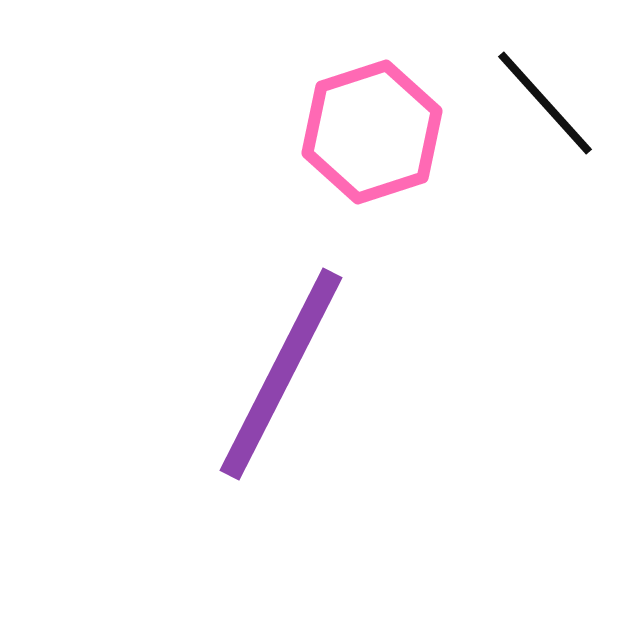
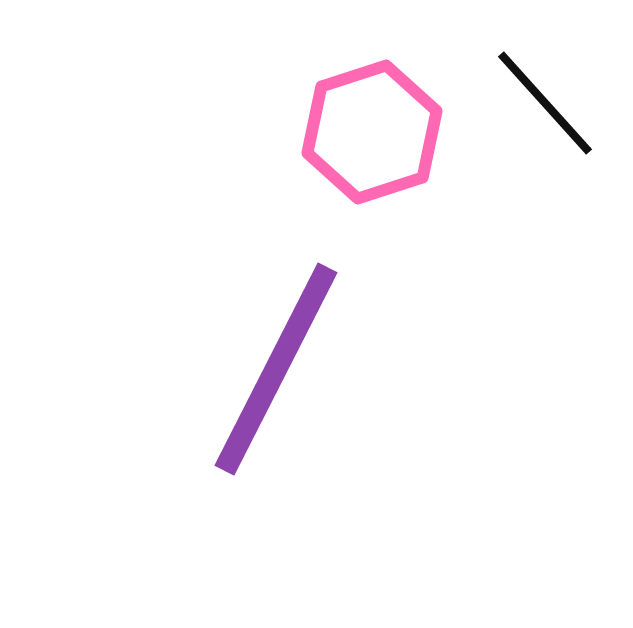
purple line: moved 5 px left, 5 px up
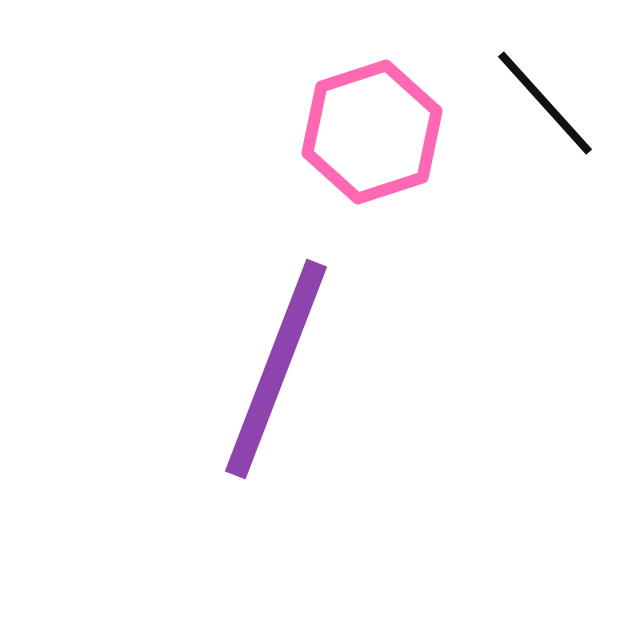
purple line: rotated 6 degrees counterclockwise
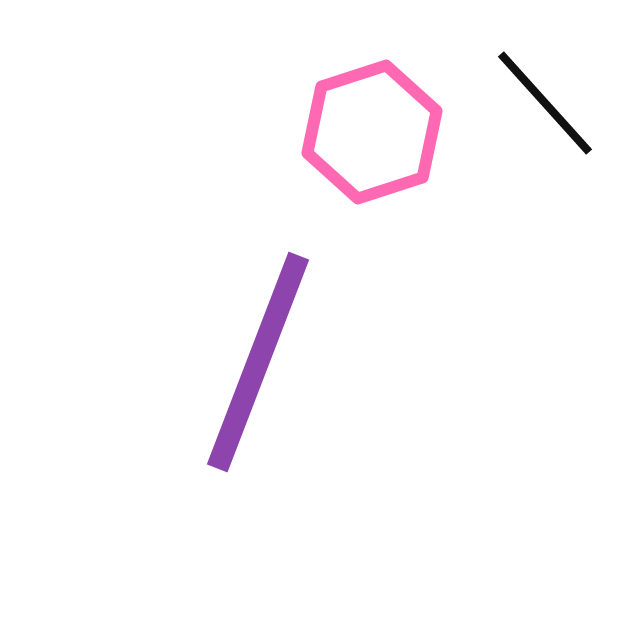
purple line: moved 18 px left, 7 px up
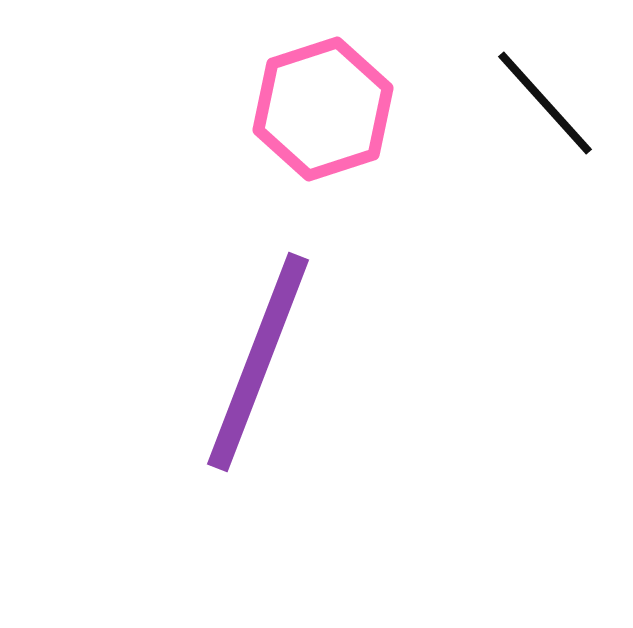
pink hexagon: moved 49 px left, 23 px up
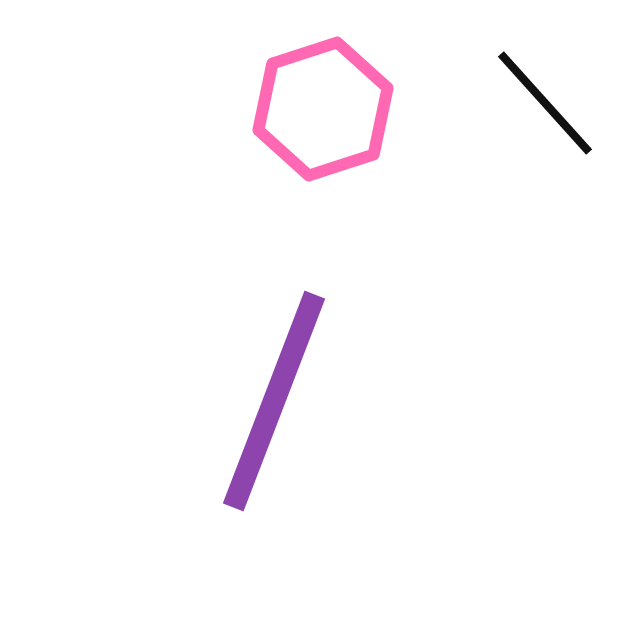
purple line: moved 16 px right, 39 px down
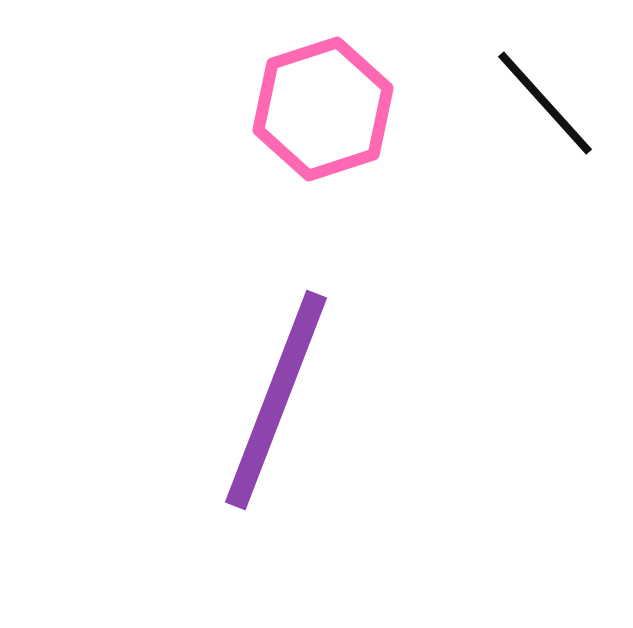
purple line: moved 2 px right, 1 px up
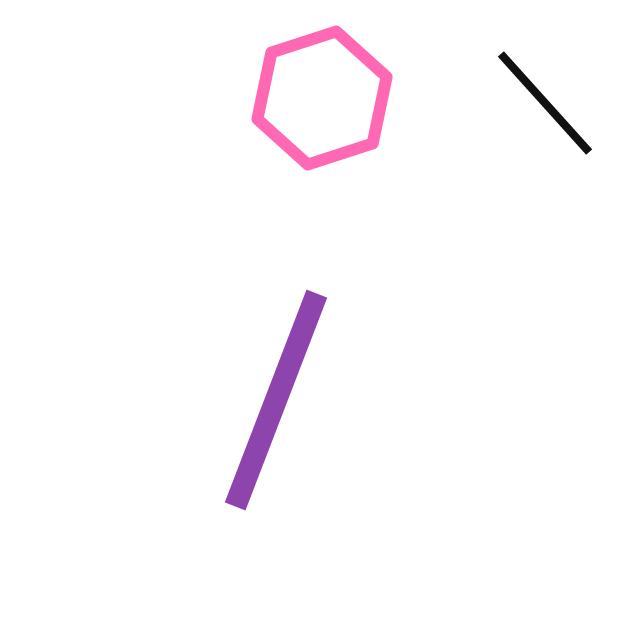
pink hexagon: moved 1 px left, 11 px up
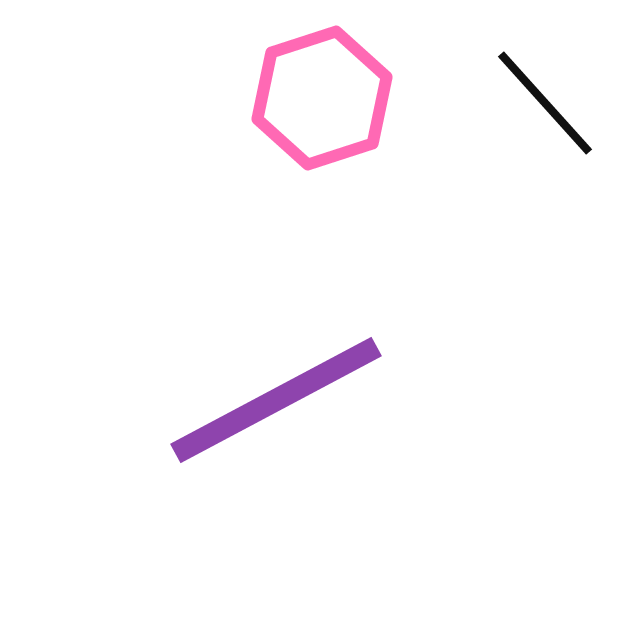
purple line: rotated 41 degrees clockwise
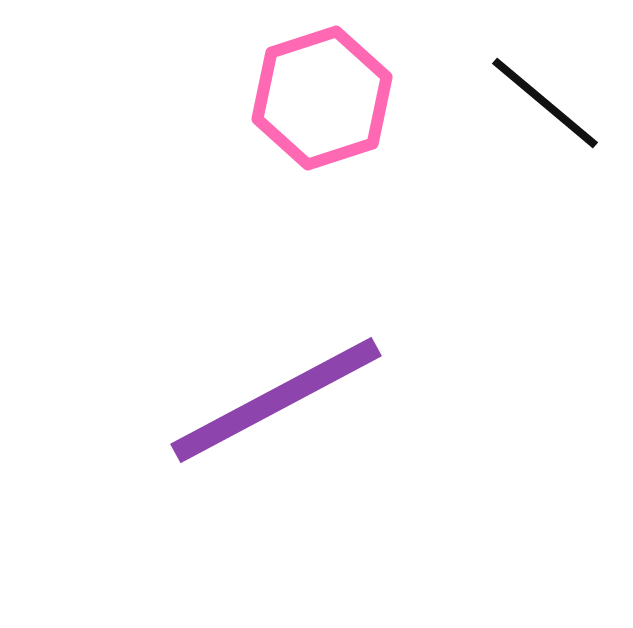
black line: rotated 8 degrees counterclockwise
